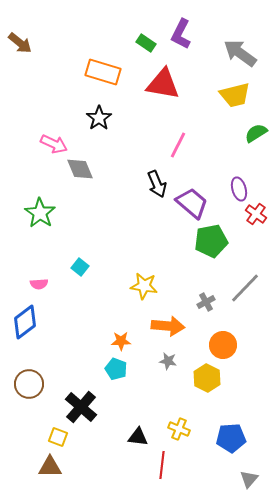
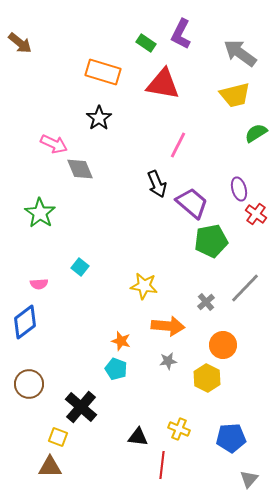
gray cross: rotated 12 degrees counterclockwise
orange star: rotated 18 degrees clockwise
gray star: rotated 18 degrees counterclockwise
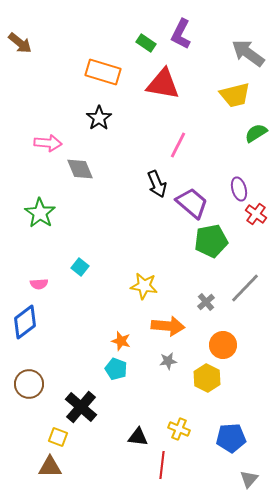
gray arrow: moved 8 px right
pink arrow: moved 6 px left, 1 px up; rotated 20 degrees counterclockwise
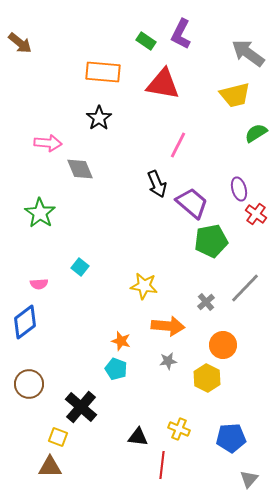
green rectangle: moved 2 px up
orange rectangle: rotated 12 degrees counterclockwise
